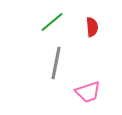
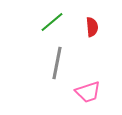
gray line: moved 1 px right
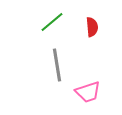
gray line: moved 2 px down; rotated 20 degrees counterclockwise
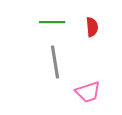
green line: rotated 40 degrees clockwise
gray line: moved 2 px left, 3 px up
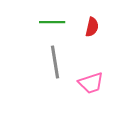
red semicircle: rotated 18 degrees clockwise
pink trapezoid: moved 3 px right, 9 px up
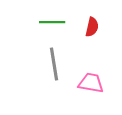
gray line: moved 1 px left, 2 px down
pink trapezoid: rotated 152 degrees counterclockwise
